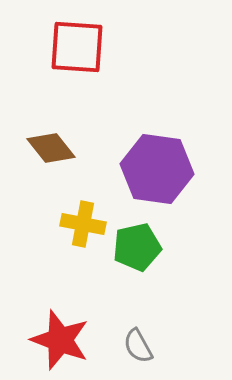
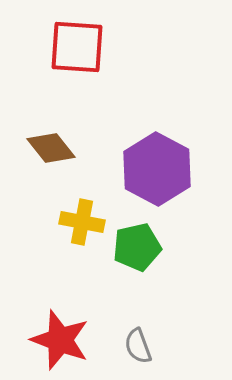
purple hexagon: rotated 20 degrees clockwise
yellow cross: moved 1 px left, 2 px up
gray semicircle: rotated 9 degrees clockwise
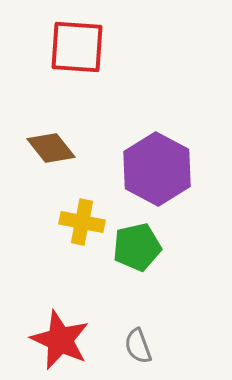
red star: rotated 4 degrees clockwise
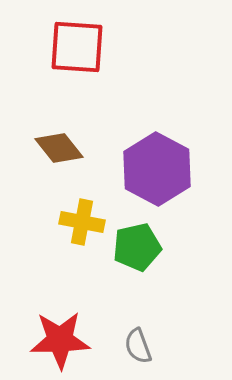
brown diamond: moved 8 px right
red star: rotated 26 degrees counterclockwise
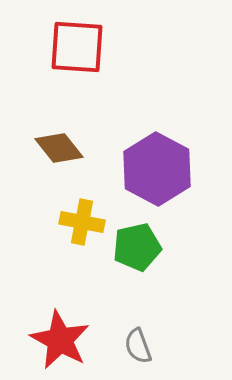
red star: rotated 30 degrees clockwise
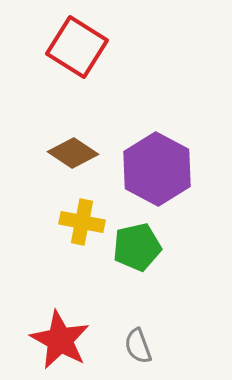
red square: rotated 28 degrees clockwise
brown diamond: moved 14 px right, 5 px down; rotated 18 degrees counterclockwise
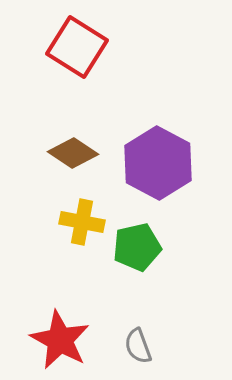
purple hexagon: moved 1 px right, 6 px up
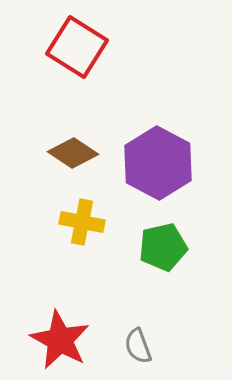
green pentagon: moved 26 px right
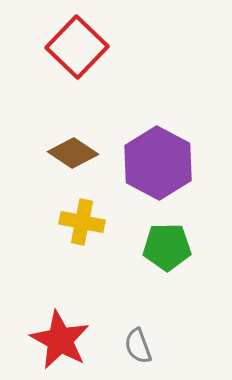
red square: rotated 12 degrees clockwise
green pentagon: moved 4 px right; rotated 12 degrees clockwise
